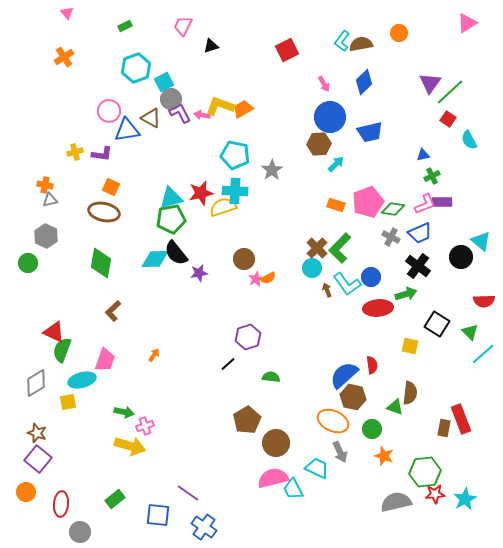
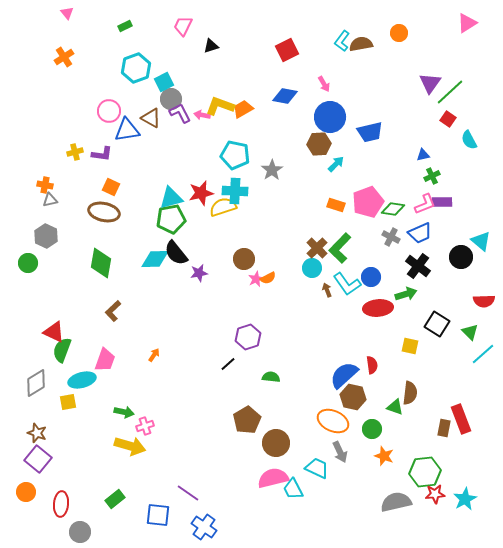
blue diamond at (364, 82): moved 79 px left, 14 px down; rotated 55 degrees clockwise
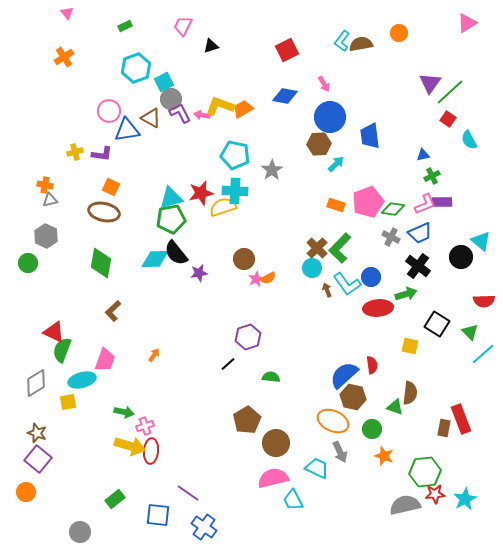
blue trapezoid at (370, 132): moved 4 px down; rotated 96 degrees clockwise
cyan trapezoid at (293, 489): moved 11 px down
gray semicircle at (396, 502): moved 9 px right, 3 px down
red ellipse at (61, 504): moved 90 px right, 53 px up
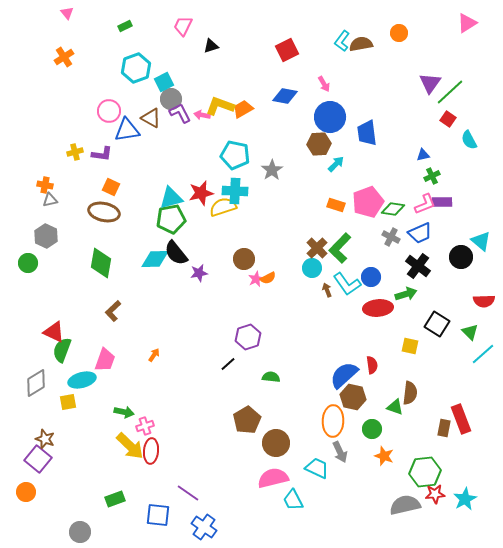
blue trapezoid at (370, 136): moved 3 px left, 3 px up
orange ellipse at (333, 421): rotated 68 degrees clockwise
brown star at (37, 433): moved 8 px right, 6 px down
yellow arrow at (130, 446): rotated 28 degrees clockwise
green rectangle at (115, 499): rotated 18 degrees clockwise
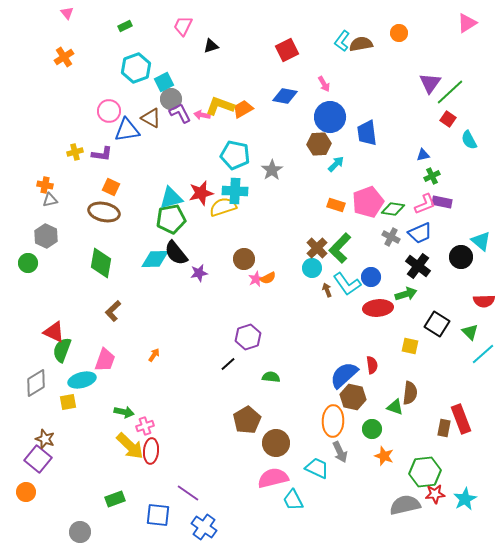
purple rectangle at (442, 202): rotated 12 degrees clockwise
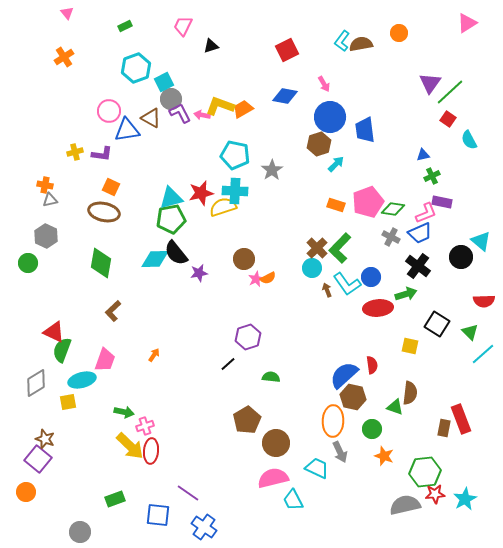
blue trapezoid at (367, 133): moved 2 px left, 3 px up
brown hexagon at (319, 144): rotated 15 degrees counterclockwise
pink L-shape at (425, 204): moved 1 px right, 9 px down
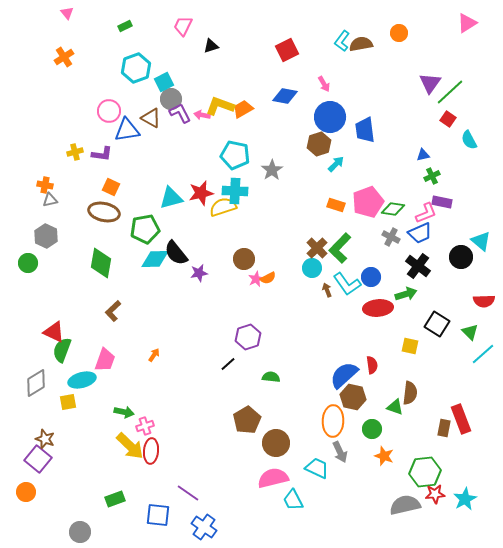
green pentagon at (171, 219): moved 26 px left, 10 px down
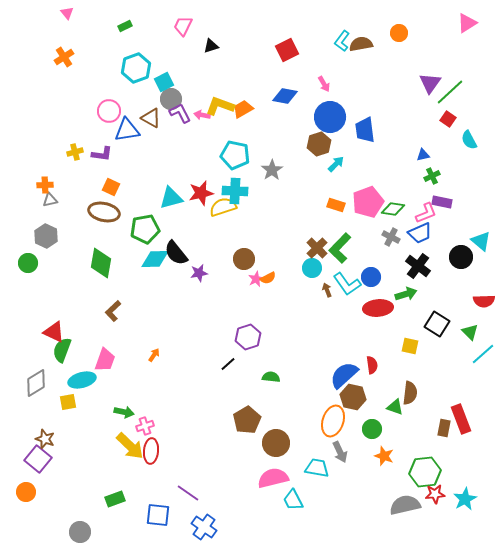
orange cross at (45, 185): rotated 14 degrees counterclockwise
orange ellipse at (333, 421): rotated 16 degrees clockwise
cyan trapezoid at (317, 468): rotated 15 degrees counterclockwise
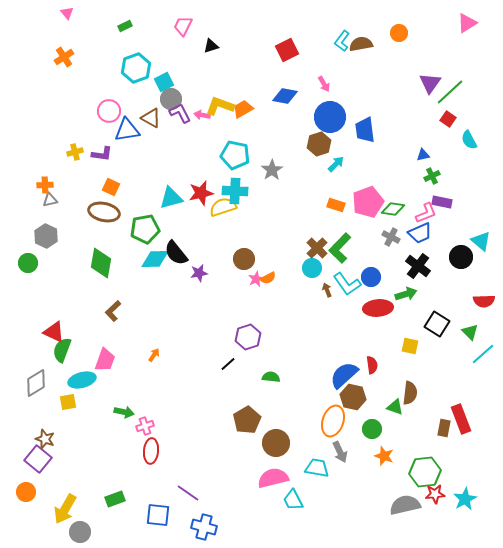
yellow arrow at (130, 446): moved 65 px left, 63 px down; rotated 76 degrees clockwise
blue cross at (204, 527): rotated 20 degrees counterclockwise
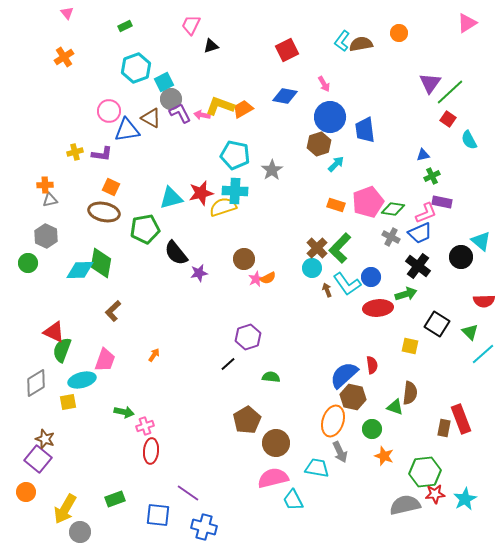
pink trapezoid at (183, 26): moved 8 px right, 1 px up
cyan diamond at (155, 259): moved 75 px left, 11 px down
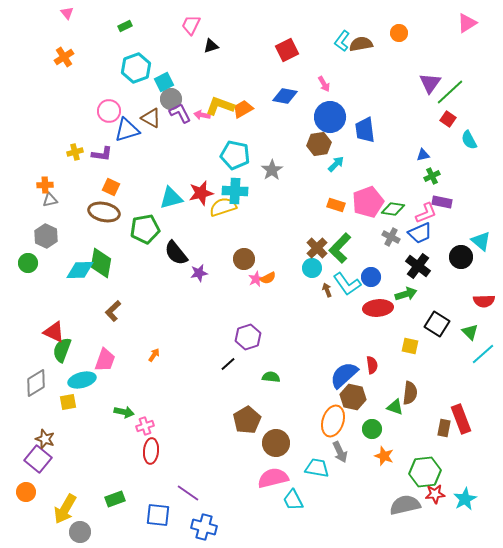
blue triangle at (127, 130): rotated 8 degrees counterclockwise
brown hexagon at (319, 144): rotated 10 degrees clockwise
